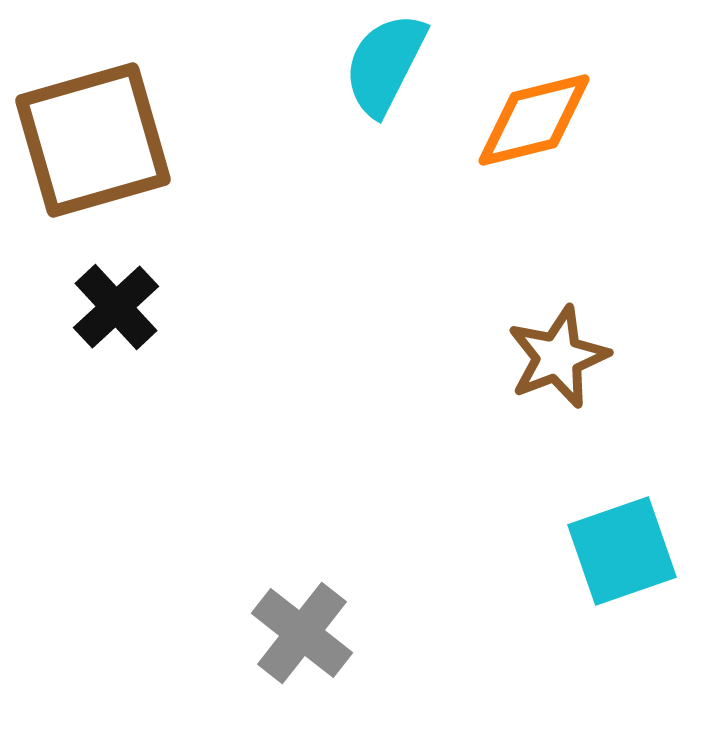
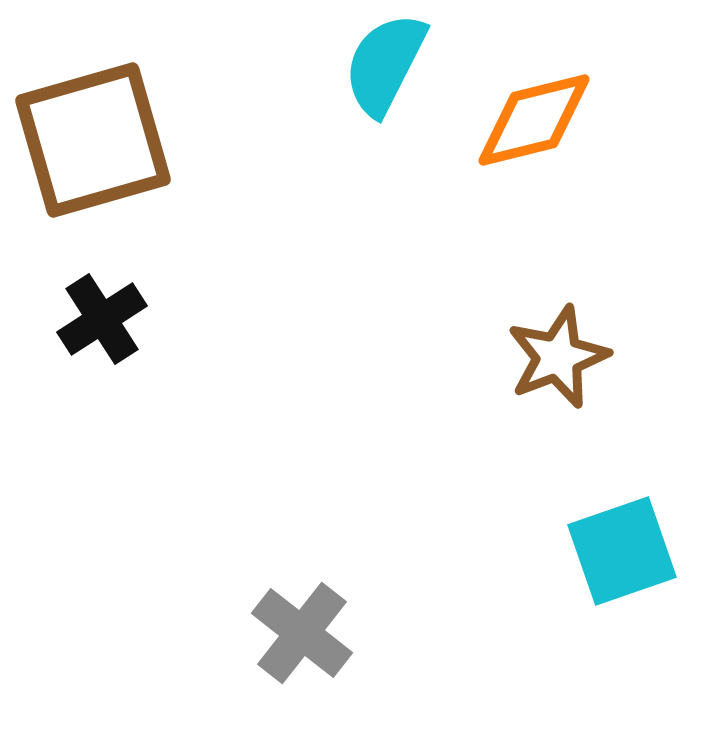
black cross: moved 14 px left, 12 px down; rotated 10 degrees clockwise
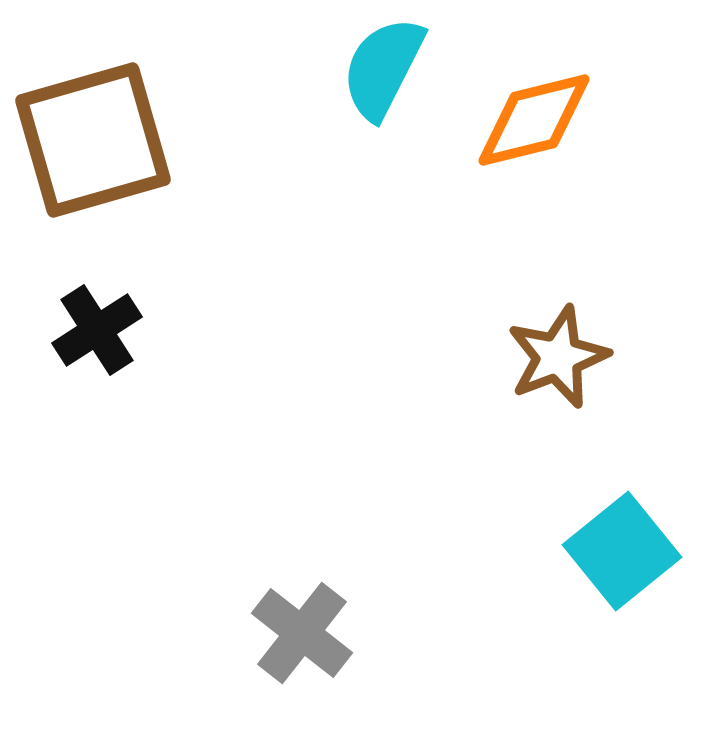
cyan semicircle: moved 2 px left, 4 px down
black cross: moved 5 px left, 11 px down
cyan square: rotated 20 degrees counterclockwise
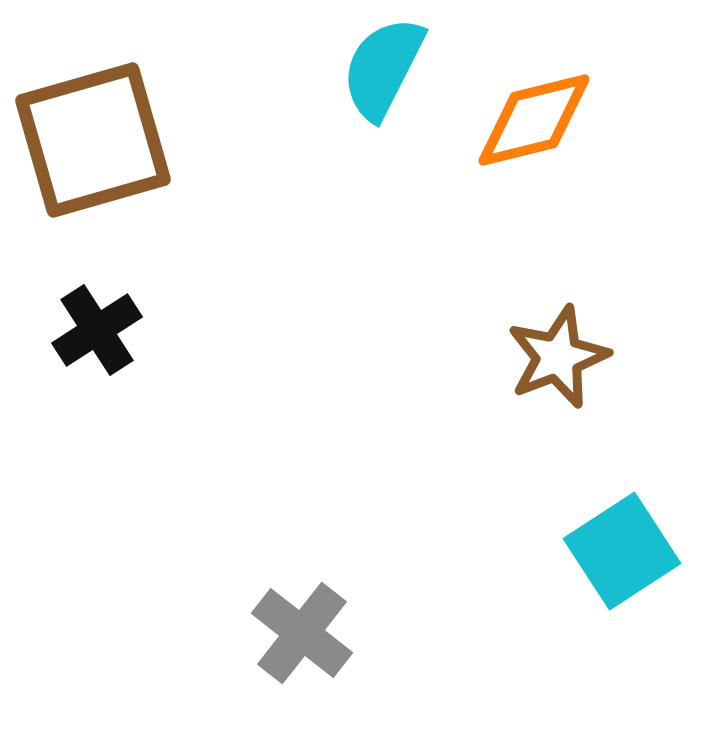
cyan square: rotated 6 degrees clockwise
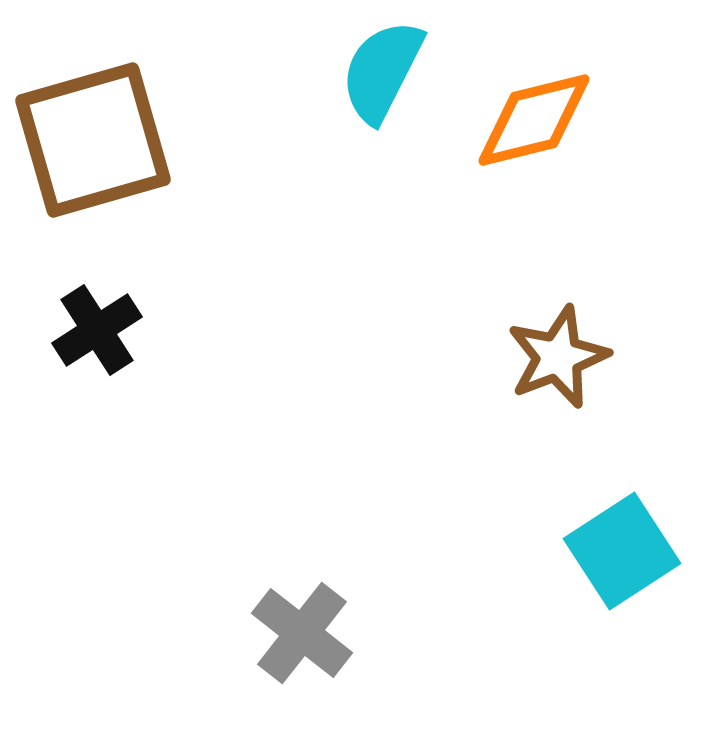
cyan semicircle: moved 1 px left, 3 px down
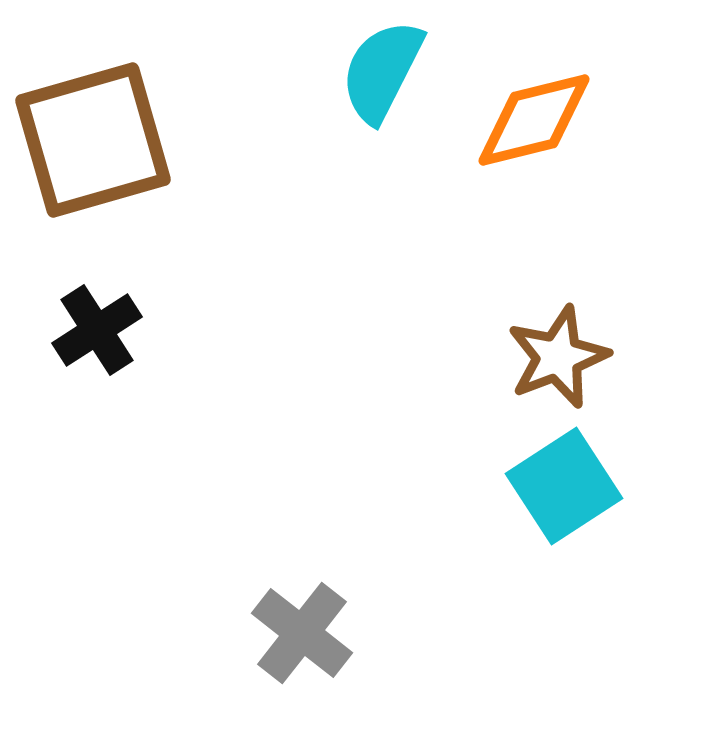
cyan square: moved 58 px left, 65 px up
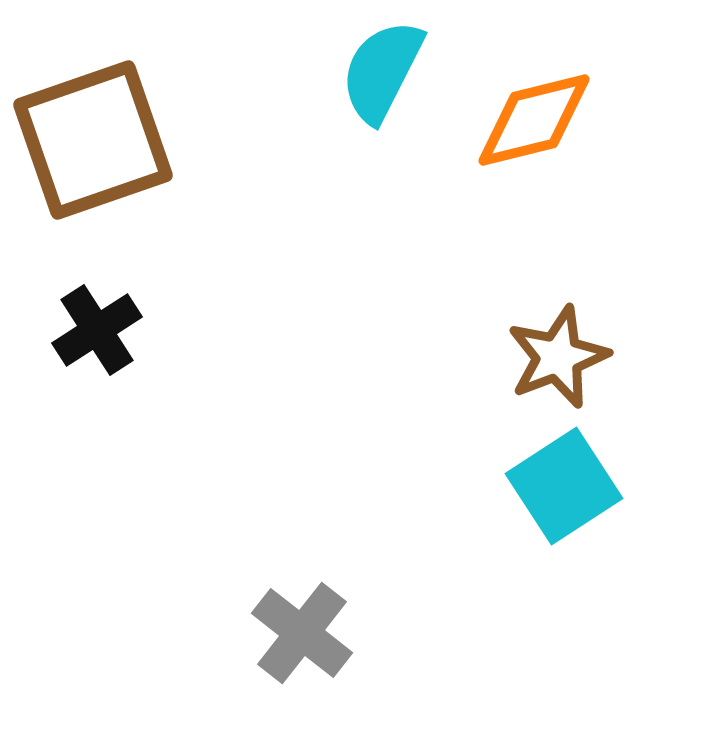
brown square: rotated 3 degrees counterclockwise
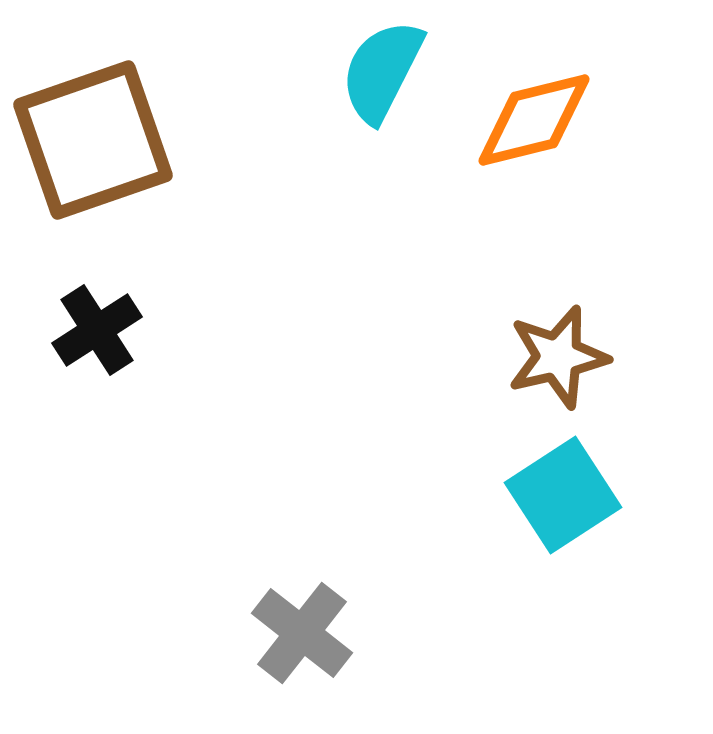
brown star: rotated 8 degrees clockwise
cyan square: moved 1 px left, 9 px down
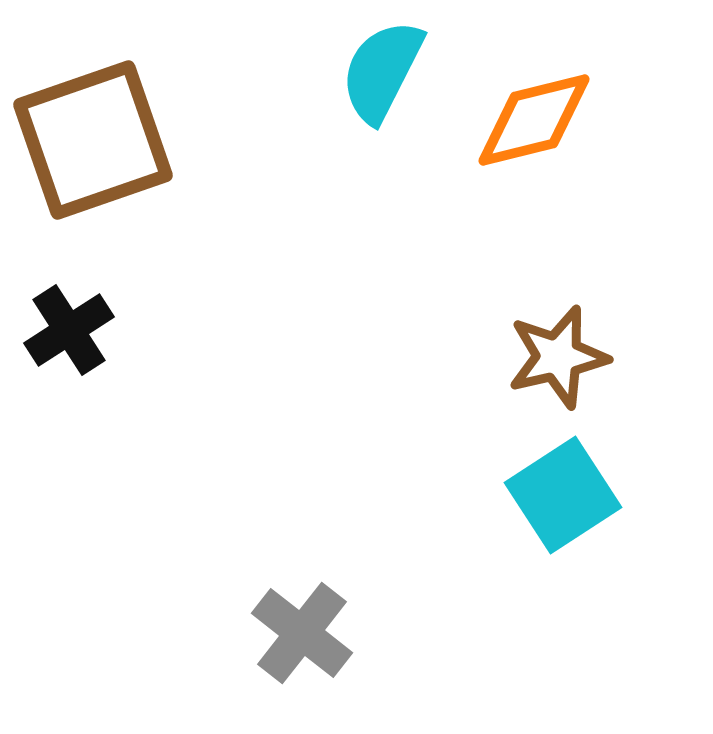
black cross: moved 28 px left
